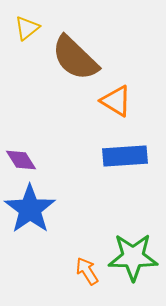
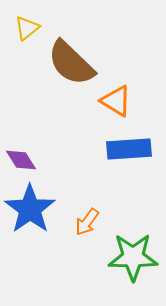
brown semicircle: moved 4 px left, 5 px down
blue rectangle: moved 4 px right, 7 px up
orange arrow: moved 49 px up; rotated 112 degrees counterclockwise
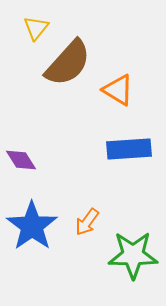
yellow triangle: moved 9 px right; rotated 12 degrees counterclockwise
brown semicircle: moved 3 px left; rotated 92 degrees counterclockwise
orange triangle: moved 2 px right, 11 px up
blue star: moved 2 px right, 17 px down
green star: moved 2 px up
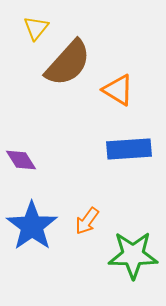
orange arrow: moved 1 px up
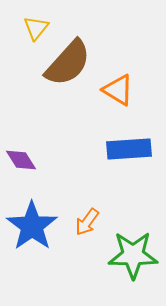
orange arrow: moved 1 px down
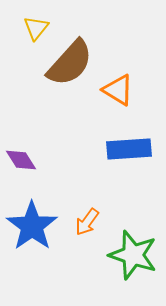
brown semicircle: moved 2 px right
green star: rotated 18 degrees clockwise
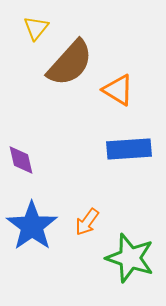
purple diamond: rotated 20 degrees clockwise
green star: moved 3 px left, 3 px down
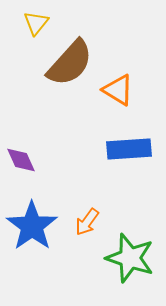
yellow triangle: moved 5 px up
purple diamond: rotated 12 degrees counterclockwise
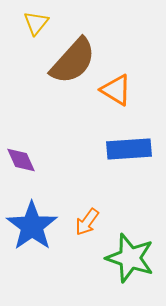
brown semicircle: moved 3 px right, 2 px up
orange triangle: moved 2 px left
